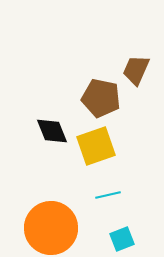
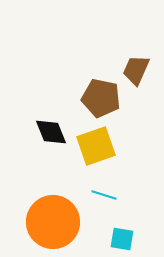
black diamond: moved 1 px left, 1 px down
cyan line: moved 4 px left; rotated 30 degrees clockwise
orange circle: moved 2 px right, 6 px up
cyan square: rotated 30 degrees clockwise
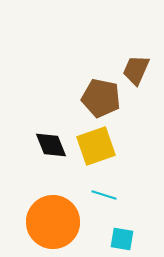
black diamond: moved 13 px down
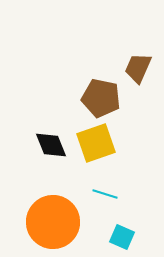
brown trapezoid: moved 2 px right, 2 px up
yellow square: moved 3 px up
cyan line: moved 1 px right, 1 px up
cyan square: moved 2 px up; rotated 15 degrees clockwise
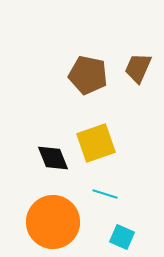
brown pentagon: moved 13 px left, 23 px up
black diamond: moved 2 px right, 13 px down
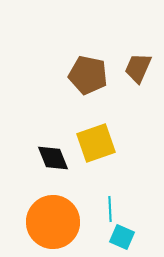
cyan line: moved 5 px right, 15 px down; rotated 70 degrees clockwise
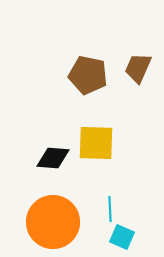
yellow square: rotated 21 degrees clockwise
black diamond: rotated 64 degrees counterclockwise
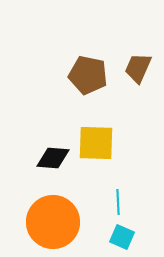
cyan line: moved 8 px right, 7 px up
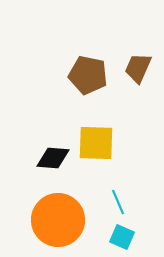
cyan line: rotated 20 degrees counterclockwise
orange circle: moved 5 px right, 2 px up
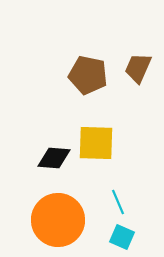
black diamond: moved 1 px right
